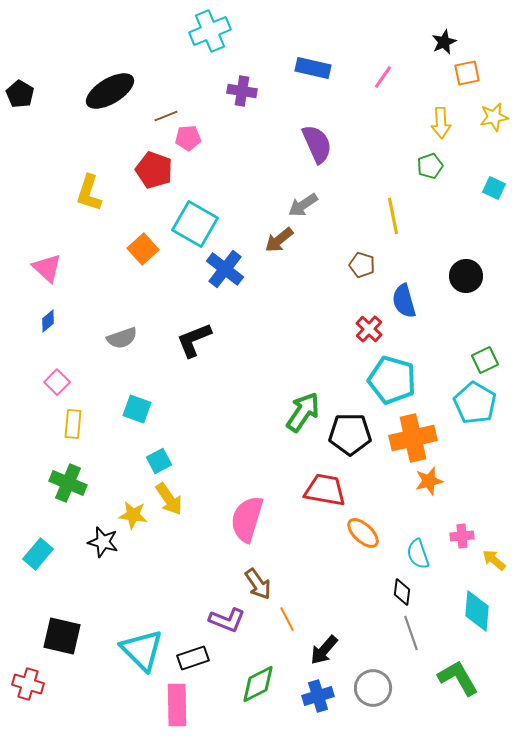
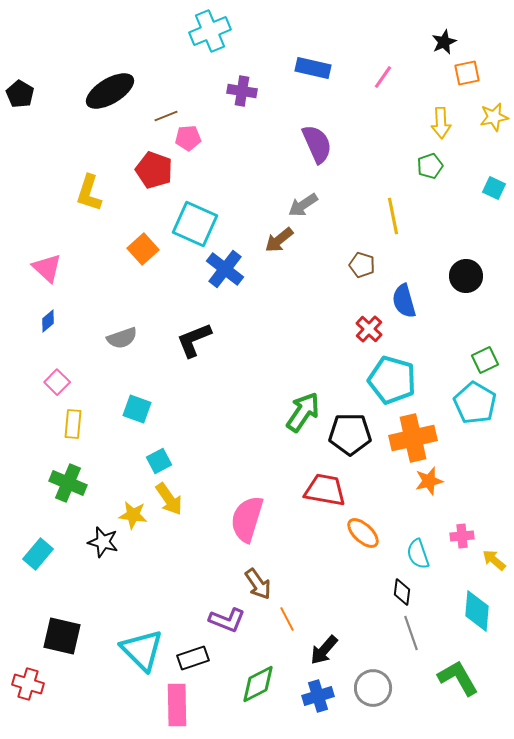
cyan square at (195, 224): rotated 6 degrees counterclockwise
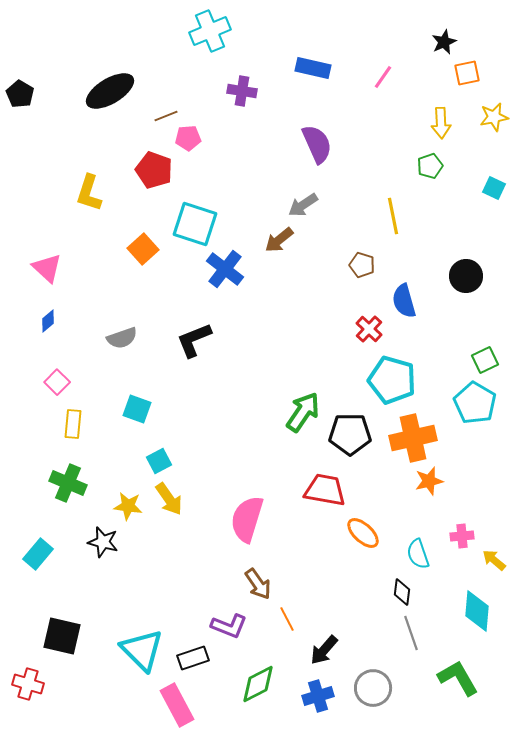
cyan square at (195, 224): rotated 6 degrees counterclockwise
yellow star at (133, 515): moved 5 px left, 9 px up
purple L-shape at (227, 620): moved 2 px right, 6 px down
pink rectangle at (177, 705): rotated 27 degrees counterclockwise
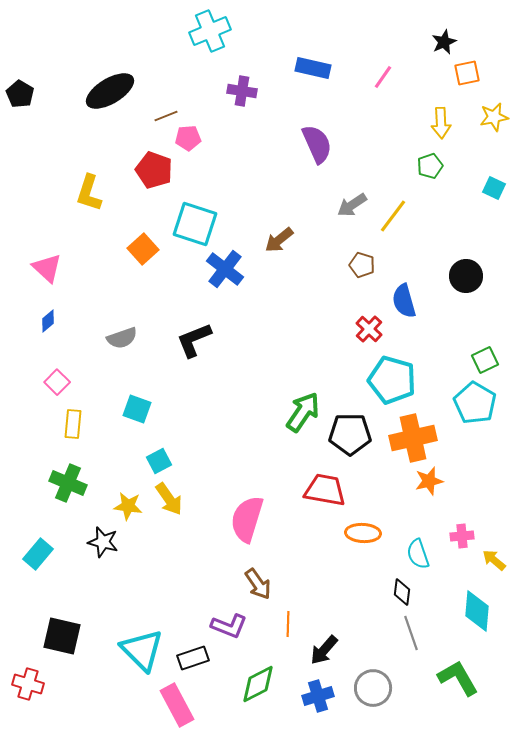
gray arrow at (303, 205): moved 49 px right
yellow line at (393, 216): rotated 48 degrees clockwise
orange ellipse at (363, 533): rotated 40 degrees counterclockwise
orange line at (287, 619): moved 1 px right, 5 px down; rotated 30 degrees clockwise
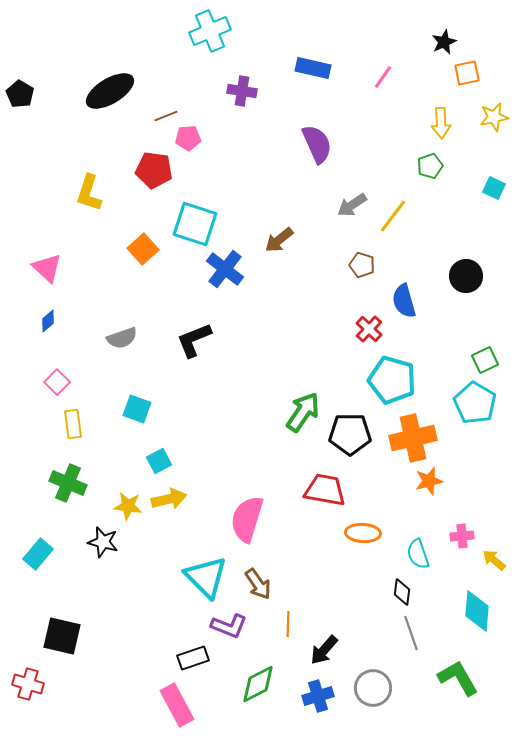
red pentagon at (154, 170): rotated 12 degrees counterclockwise
yellow rectangle at (73, 424): rotated 12 degrees counterclockwise
yellow arrow at (169, 499): rotated 68 degrees counterclockwise
cyan triangle at (142, 650): moved 64 px right, 73 px up
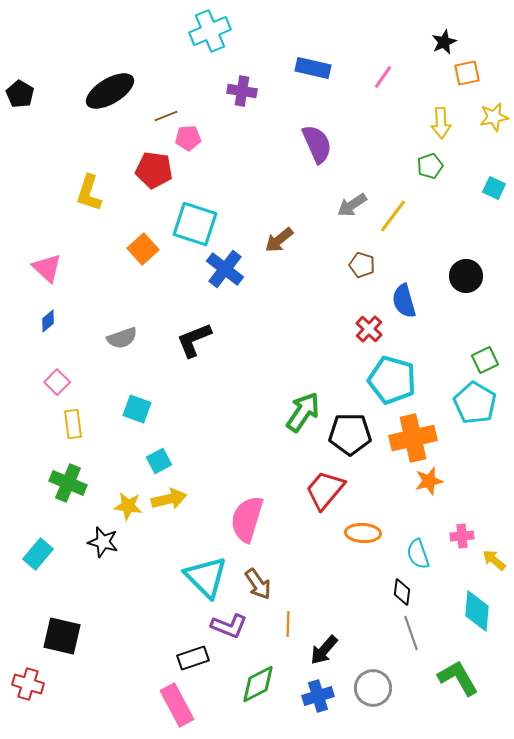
red trapezoid at (325, 490): rotated 60 degrees counterclockwise
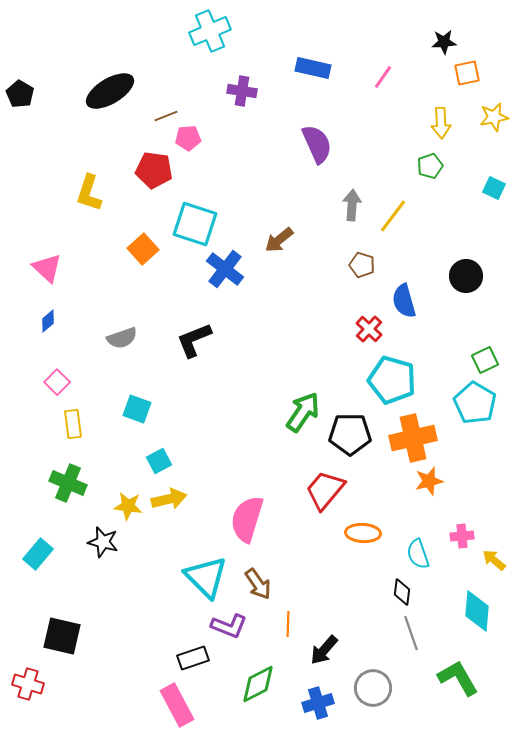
black star at (444, 42): rotated 20 degrees clockwise
gray arrow at (352, 205): rotated 128 degrees clockwise
blue cross at (318, 696): moved 7 px down
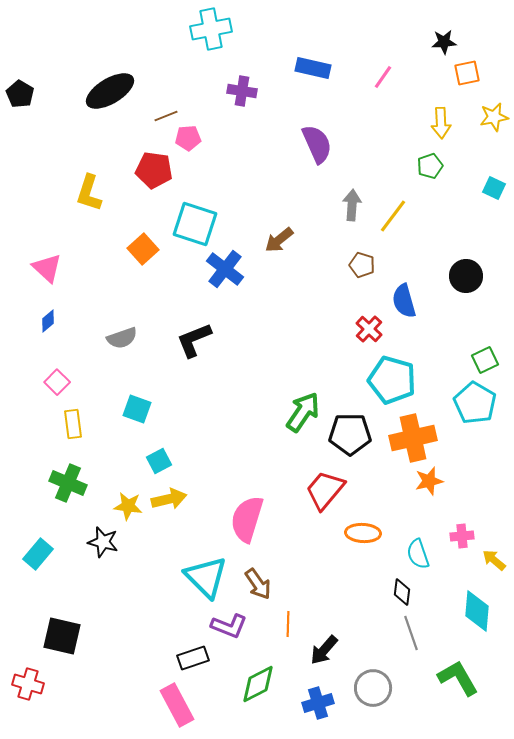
cyan cross at (210, 31): moved 1 px right, 2 px up; rotated 12 degrees clockwise
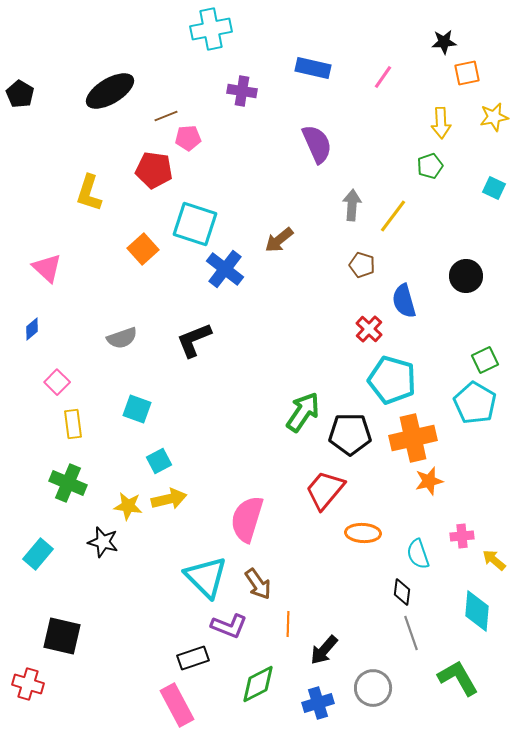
blue diamond at (48, 321): moved 16 px left, 8 px down
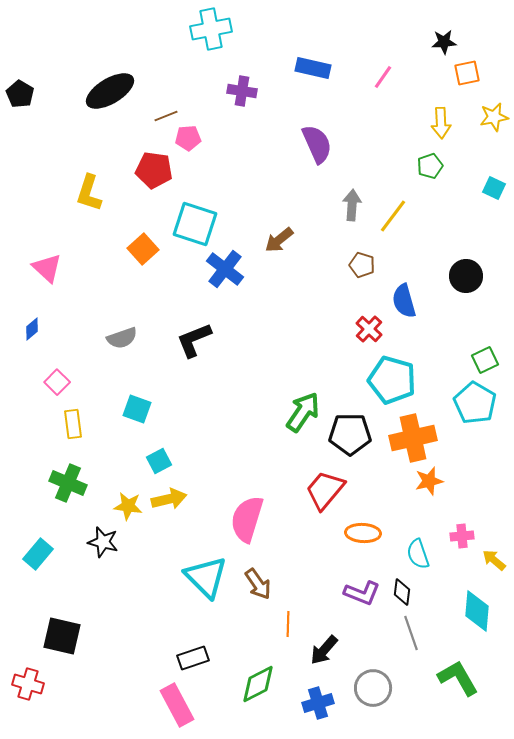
purple L-shape at (229, 626): moved 133 px right, 33 px up
